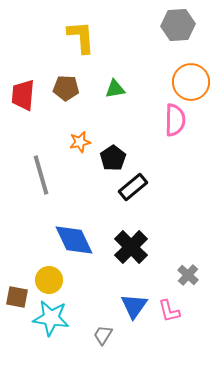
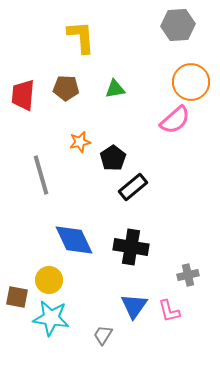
pink semicircle: rotated 48 degrees clockwise
black cross: rotated 36 degrees counterclockwise
gray cross: rotated 35 degrees clockwise
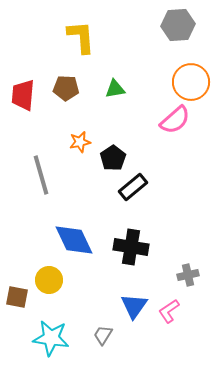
pink L-shape: rotated 70 degrees clockwise
cyan star: moved 20 px down
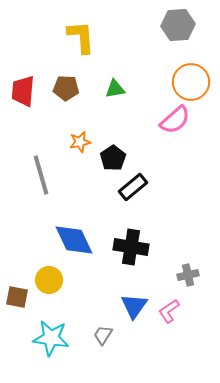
red trapezoid: moved 4 px up
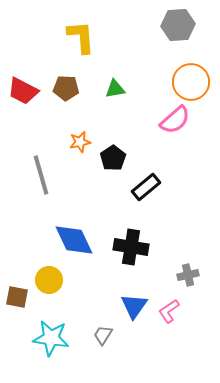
red trapezoid: rotated 68 degrees counterclockwise
black rectangle: moved 13 px right
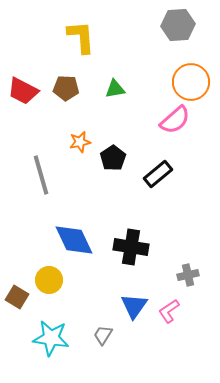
black rectangle: moved 12 px right, 13 px up
brown square: rotated 20 degrees clockwise
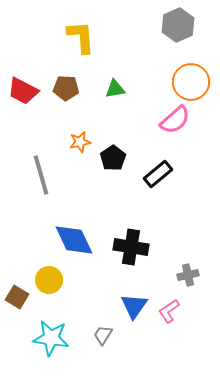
gray hexagon: rotated 20 degrees counterclockwise
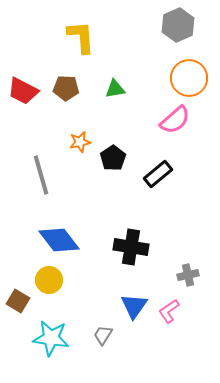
orange circle: moved 2 px left, 4 px up
blue diamond: moved 15 px left; rotated 12 degrees counterclockwise
brown square: moved 1 px right, 4 px down
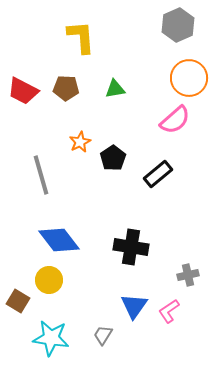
orange star: rotated 15 degrees counterclockwise
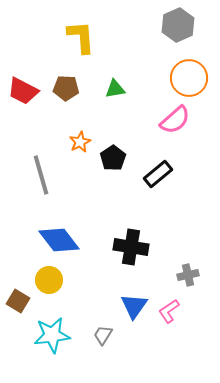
cyan star: moved 1 px right, 3 px up; rotated 15 degrees counterclockwise
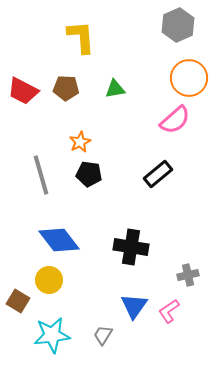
black pentagon: moved 24 px left, 16 px down; rotated 30 degrees counterclockwise
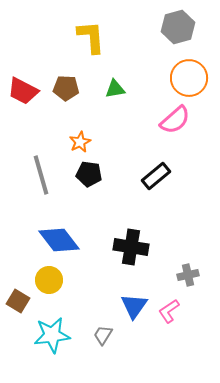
gray hexagon: moved 2 px down; rotated 8 degrees clockwise
yellow L-shape: moved 10 px right
black rectangle: moved 2 px left, 2 px down
